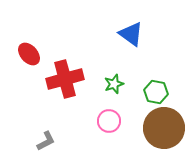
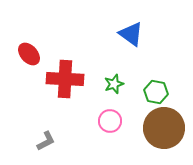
red cross: rotated 18 degrees clockwise
pink circle: moved 1 px right
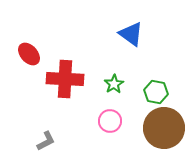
green star: rotated 12 degrees counterclockwise
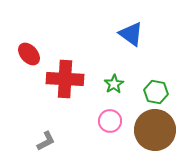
brown circle: moved 9 px left, 2 px down
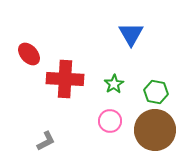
blue triangle: rotated 24 degrees clockwise
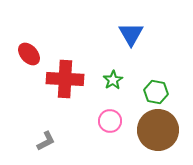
green star: moved 1 px left, 4 px up
brown circle: moved 3 px right
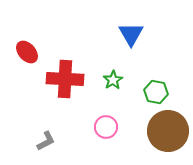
red ellipse: moved 2 px left, 2 px up
pink circle: moved 4 px left, 6 px down
brown circle: moved 10 px right, 1 px down
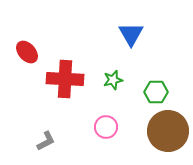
green star: rotated 18 degrees clockwise
green hexagon: rotated 10 degrees counterclockwise
